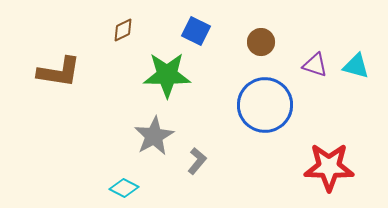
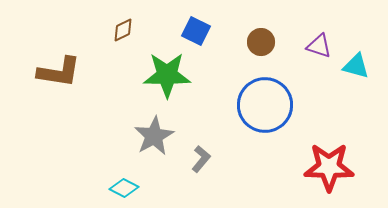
purple triangle: moved 4 px right, 19 px up
gray L-shape: moved 4 px right, 2 px up
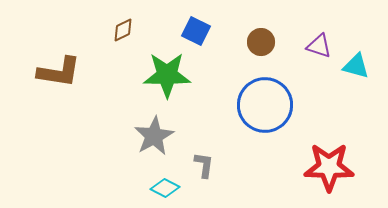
gray L-shape: moved 3 px right, 6 px down; rotated 32 degrees counterclockwise
cyan diamond: moved 41 px right
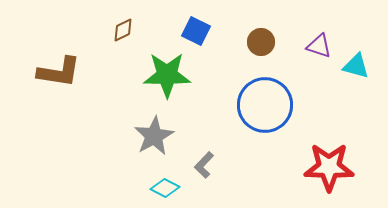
gray L-shape: rotated 144 degrees counterclockwise
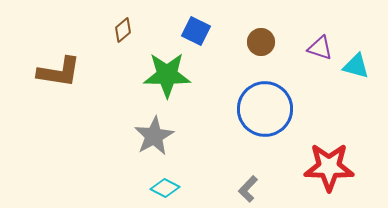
brown diamond: rotated 15 degrees counterclockwise
purple triangle: moved 1 px right, 2 px down
blue circle: moved 4 px down
gray L-shape: moved 44 px right, 24 px down
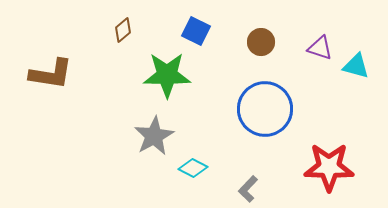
brown L-shape: moved 8 px left, 2 px down
cyan diamond: moved 28 px right, 20 px up
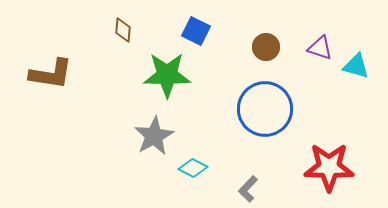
brown diamond: rotated 45 degrees counterclockwise
brown circle: moved 5 px right, 5 px down
